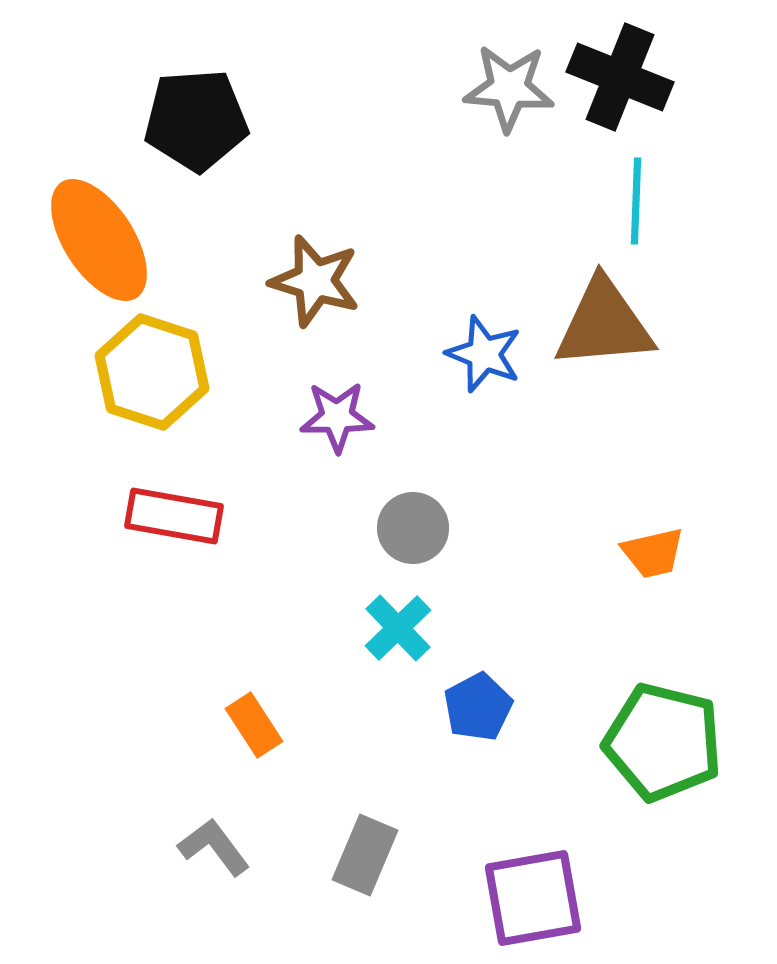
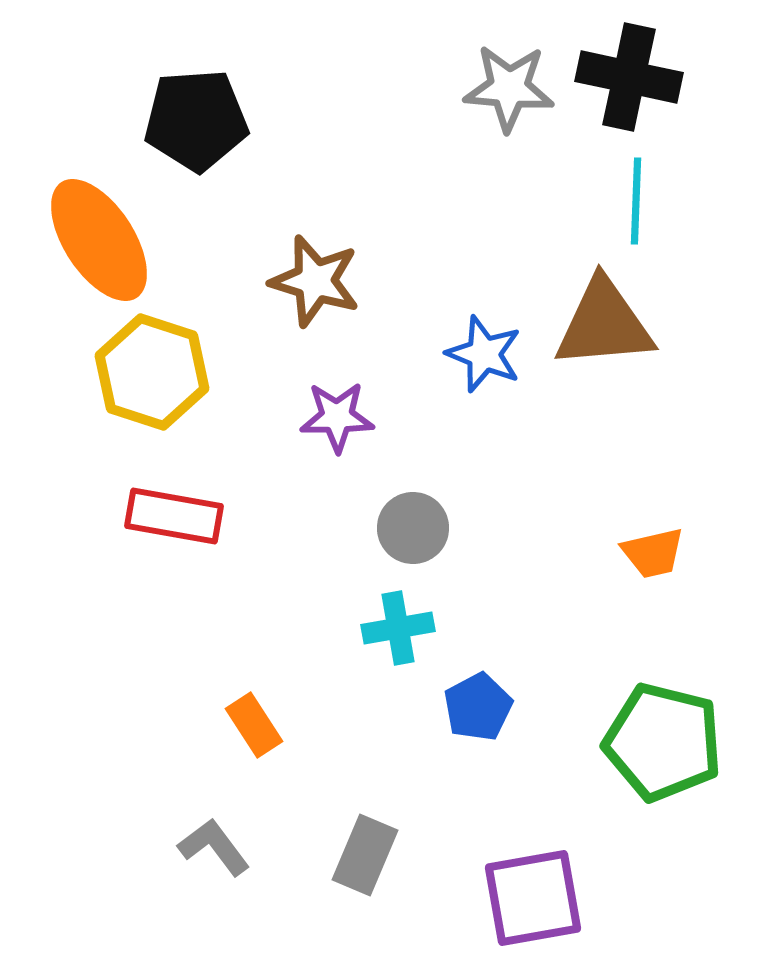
black cross: moved 9 px right; rotated 10 degrees counterclockwise
cyan cross: rotated 34 degrees clockwise
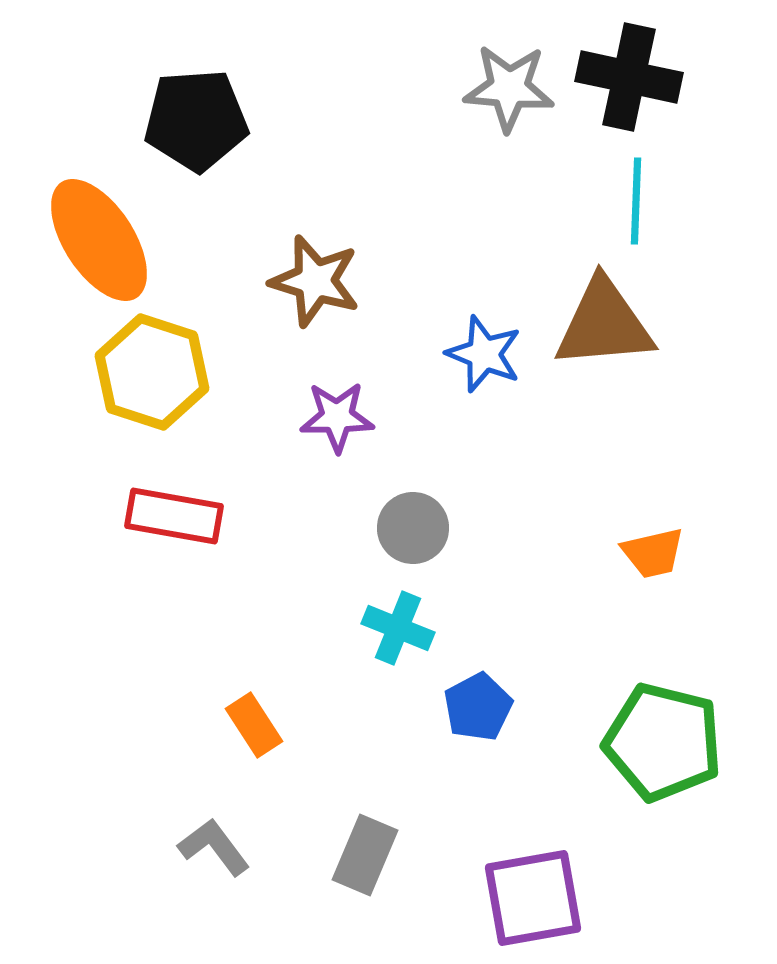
cyan cross: rotated 32 degrees clockwise
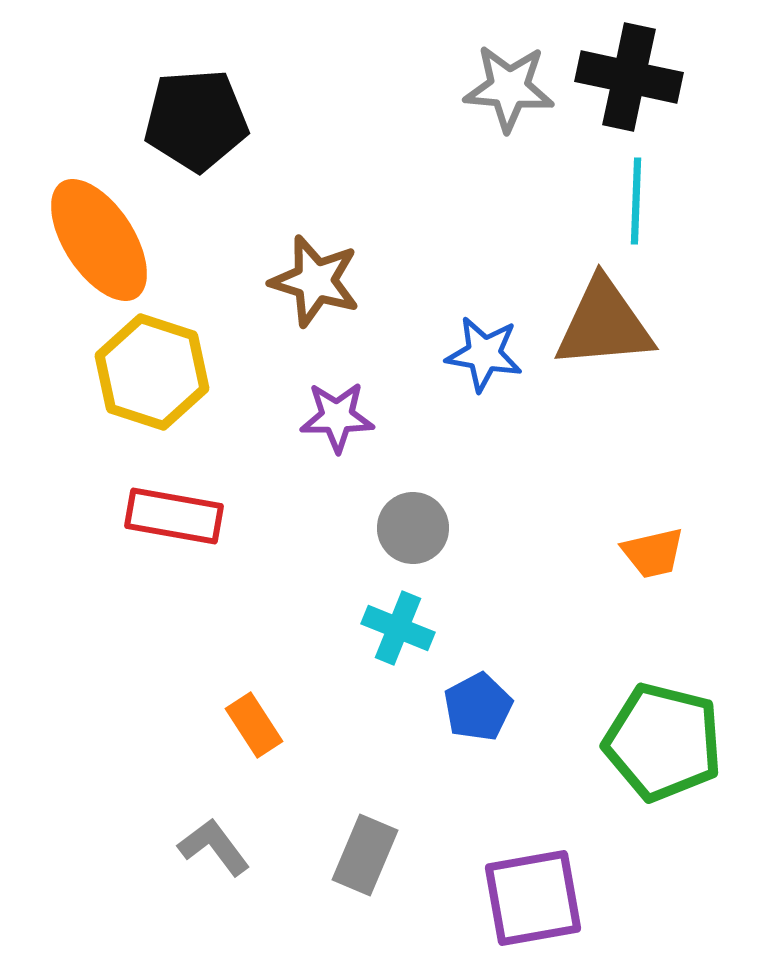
blue star: rotated 12 degrees counterclockwise
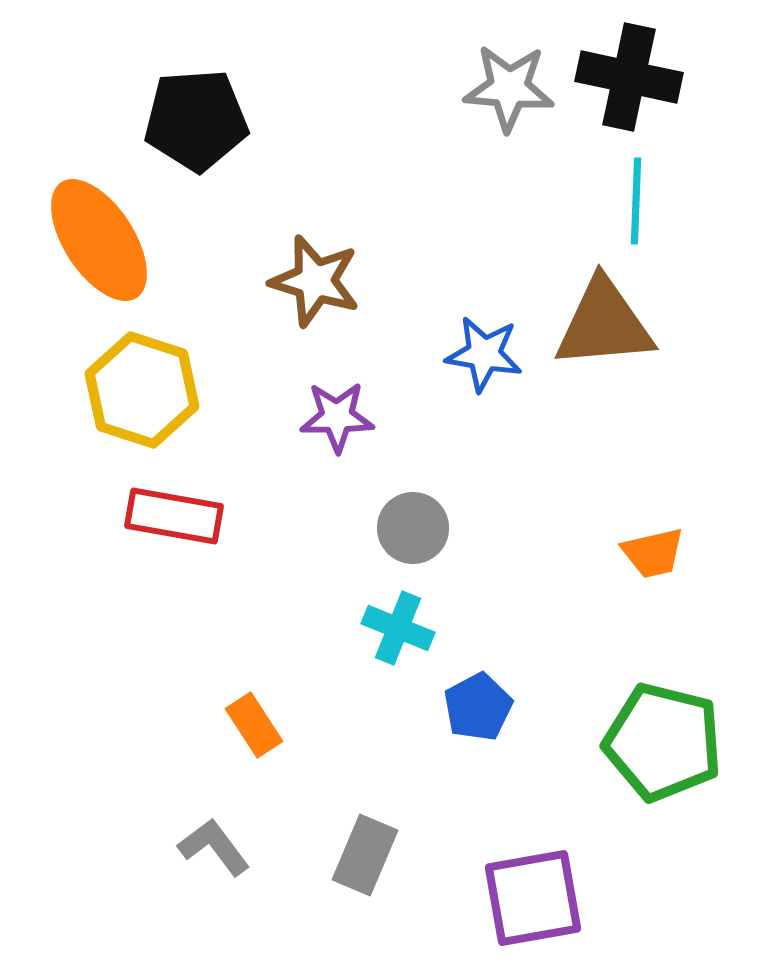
yellow hexagon: moved 10 px left, 18 px down
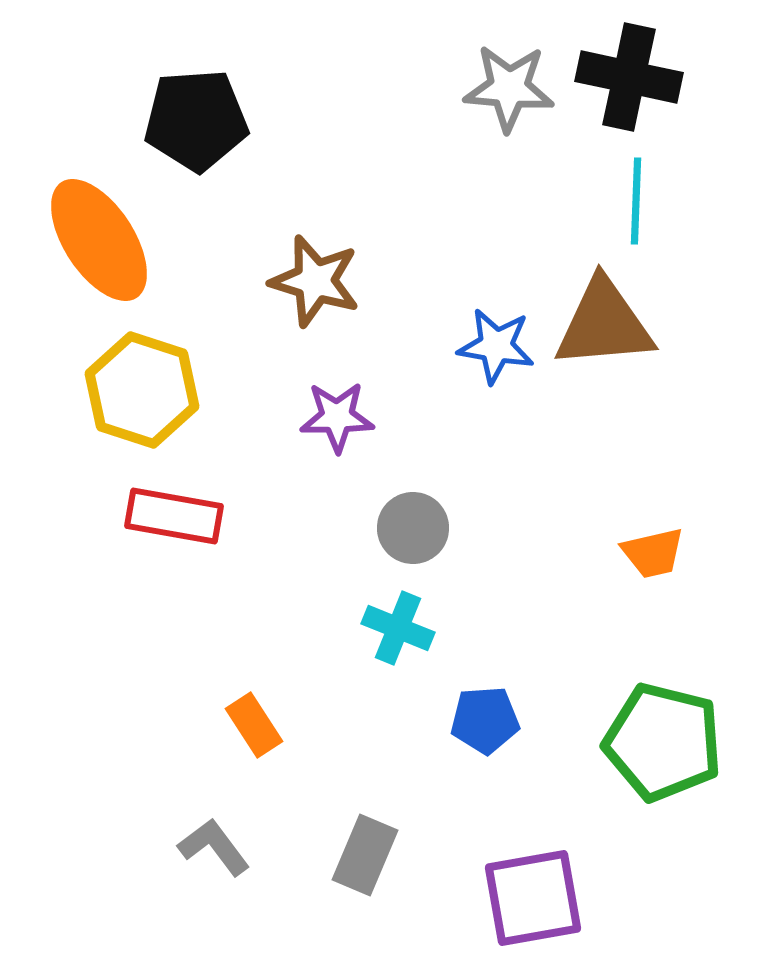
blue star: moved 12 px right, 8 px up
blue pentagon: moved 7 px right, 13 px down; rotated 24 degrees clockwise
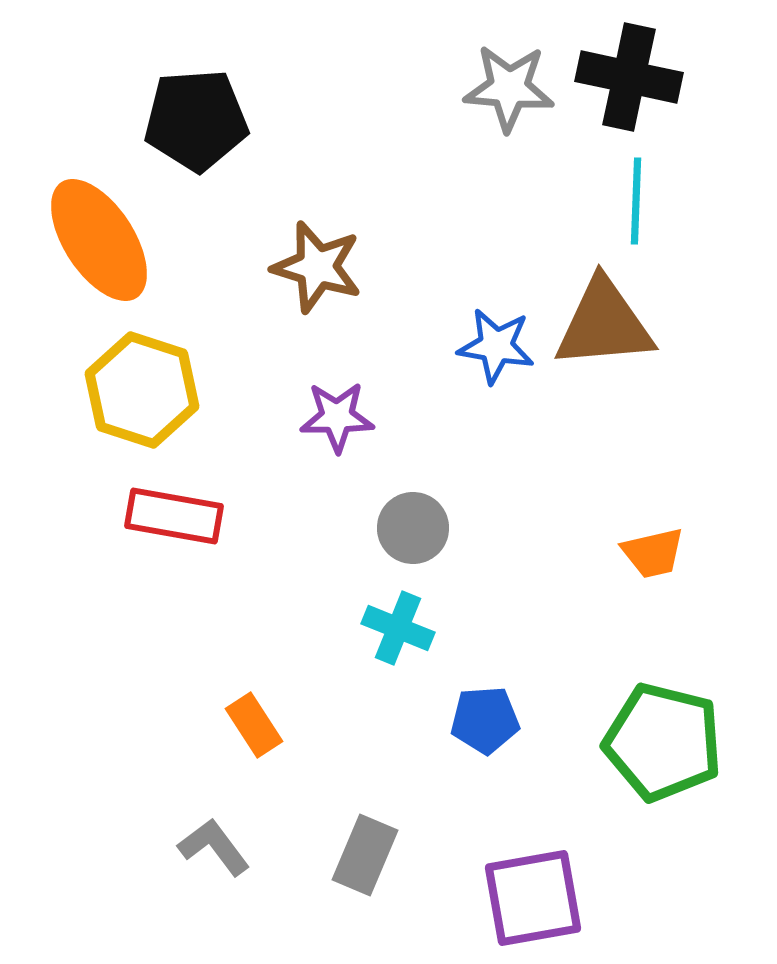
brown star: moved 2 px right, 14 px up
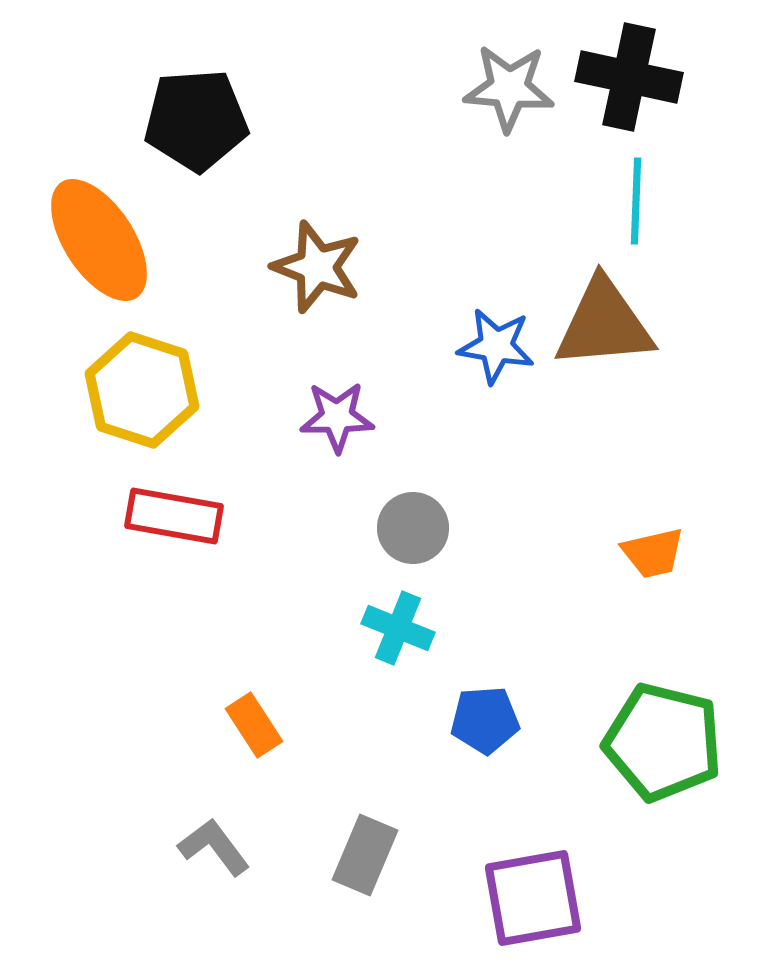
brown star: rotated 4 degrees clockwise
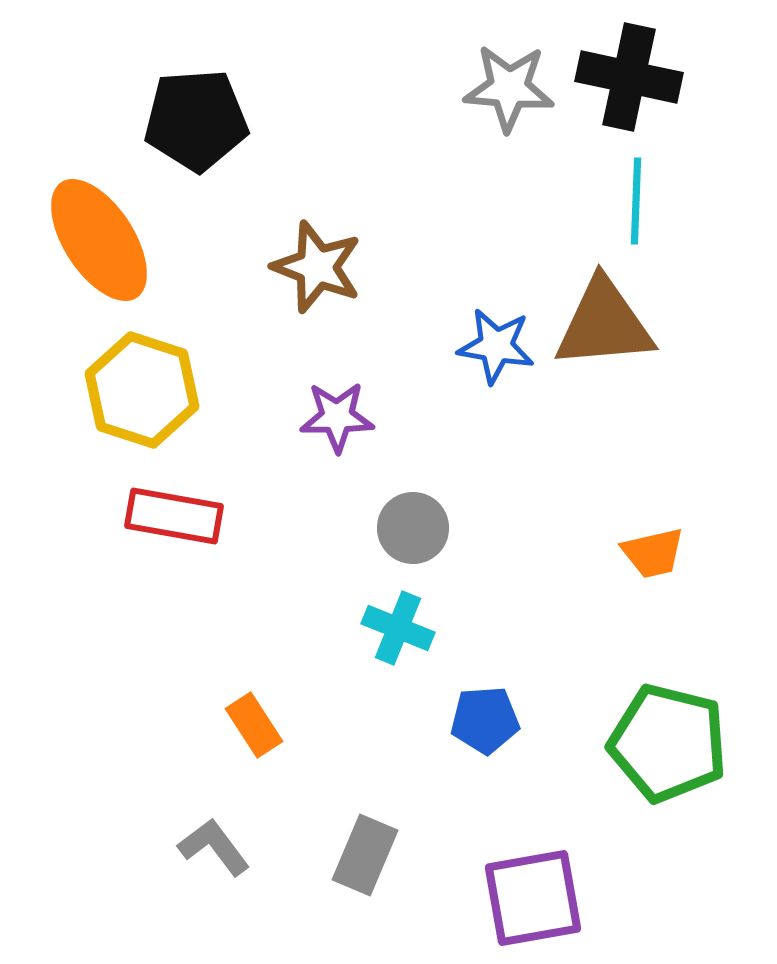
green pentagon: moved 5 px right, 1 px down
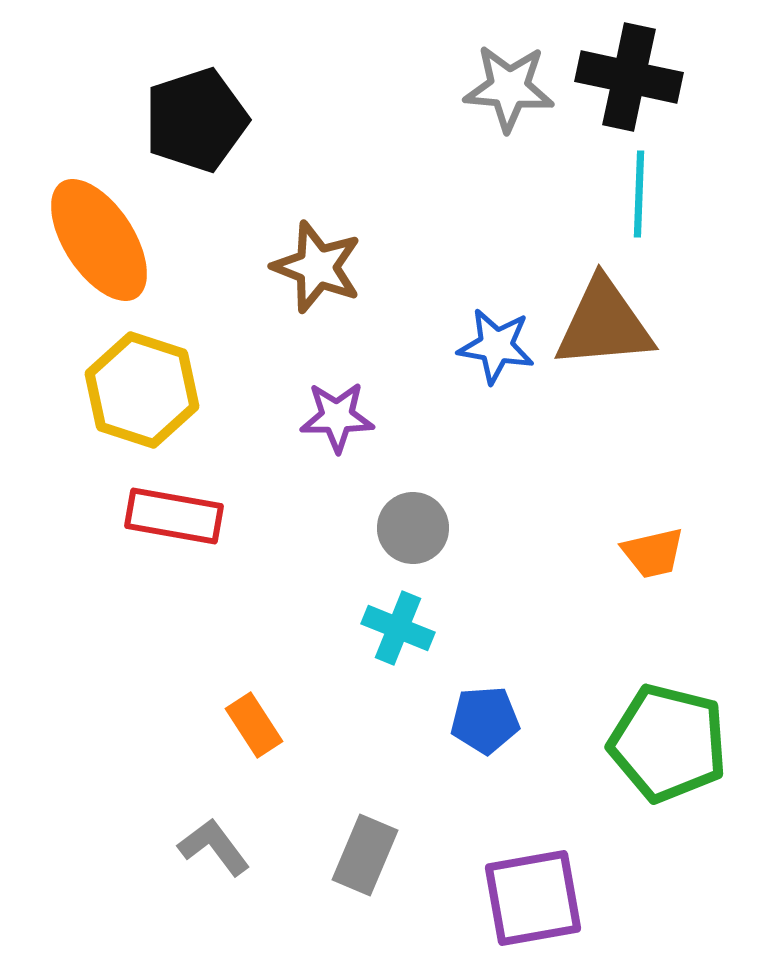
black pentagon: rotated 14 degrees counterclockwise
cyan line: moved 3 px right, 7 px up
